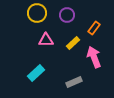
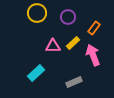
purple circle: moved 1 px right, 2 px down
pink triangle: moved 7 px right, 6 px down
pink arrow: moved 1 px left, 2 px up
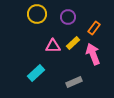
yellow circle: moved 1 px down
pink arrow: moved 1 px up
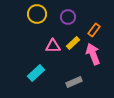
orange rectangle: moved 2 px down
